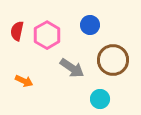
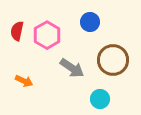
blue circle: moved 3 px up
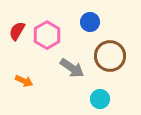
red semicircle: rotated 18 degrees clockwise
brown circle: moved 3 px left, 4 px up
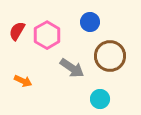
orange arrow: moved 1 px left
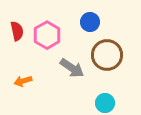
red semicircle: rotated 138 degrees clockwise
brown circle: moved 3 px left, 1 px up
orange arrow: rotated 138 degrees clockwise
cyan circle: moved 5 px right, 4 px down
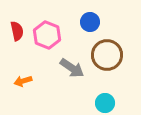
pink hexagon: rotated 8 degrees counterclockwise
